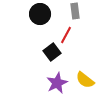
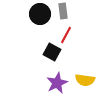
gray rectangle: moved 12 px left
black square: rotated 24 degrees counterclockwise
yellow semicircle: rotated 30 degrees counterclockwise
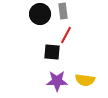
black square: rotated 24 degrees counterclockwise
purple star: moved 2 px up; rotated 25 degrees clockwise
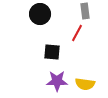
gray rectangle: moved 22 px right
red line: moved 11 px right, 2 px up
yellow semicircle: moved 4 px down
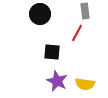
purple star: rotated 25 degrees clockwise
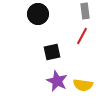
black circle: moved 2 px left
red line: moved 5 px right, 3 px down
black square: rotated 18 degrees counterclockwise
yellow semicircle: moved 2 px left, 1 px down
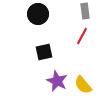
black square: moved 8 px left
yellow semicircle: rotated 42 degrees clockwise
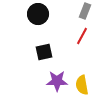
gray rectangle: rotated 28 degrees clockwise
purple star: rotated 25 degrees counterclockwise
yellow semicircle: moved 1 px left; rotated 30 degrees clockwise
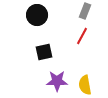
black circle: moved 1 px left, 1 px down
yellow semicircle: moved 3 px right
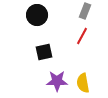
yellow semicircle: moved 2 px left, 2 px up
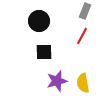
black circle: moved 2 px right, 6 px down
black square: rotated 12 degrees clockwise
purple star: rotated 15 degrees counterclockwise
